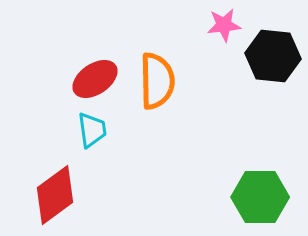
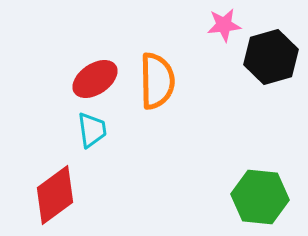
black hexagon: moved 2 px left, 1 px down; rotated 22 degrees counterclockwise
green hexagon: rotated 6 degrees clockwise
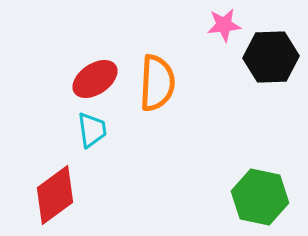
black hexagon: rotated 14 degrees clockwise
orange semicircle: moved 2 px down; rotated 4 degrees clockwise
green hexagon: rotated 6 degrees clockwise
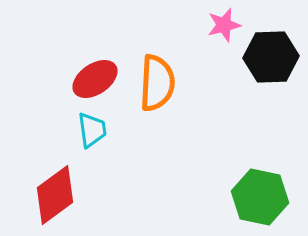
pink star: rotated 8 degrees counterclockwise
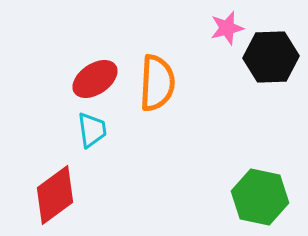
pink star: moved 3 px right, 3 px down
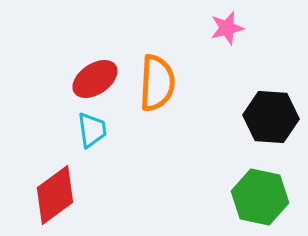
black hexagon: moved 60 px down; rotated 6 degrees clockwise
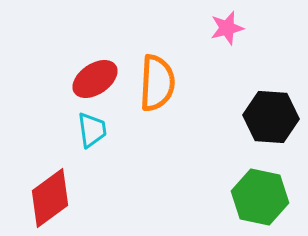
red diamond: moved 5 px left, 3 px down
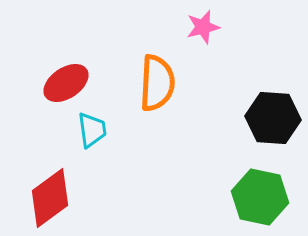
pink star: moved 24 px left, 1 px up
red ellipse: moved 29 px left, 4 px down
black hexagon: moved 2 px right, 1 px down
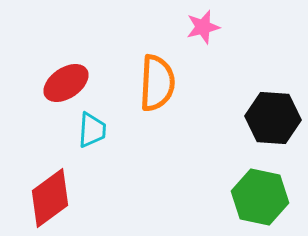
cyan trapezoid: rotated 12 degrees clockwise
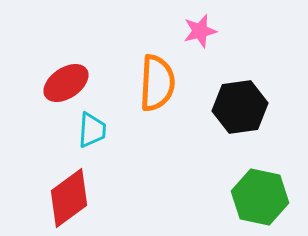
pink star: moved 3 px left, 4 px down
black hexagon: moved 33 px left, 11 px up; rotated 12 degrees counterclockwise
red diamond: moved 19 px right
